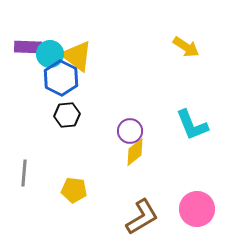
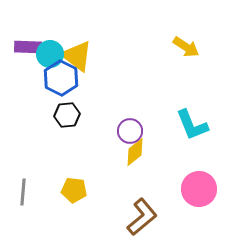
gray line: moved 1 px left, 19 px down
pink circle: moved 2 px right, 20 px up
brown L-shape: rotated 9 degrees counterclockwise
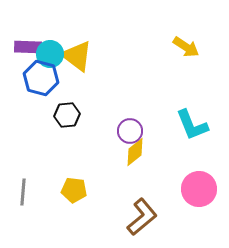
blue hexagon: moved 20 px left; rotated 12 degrees counterclockwise
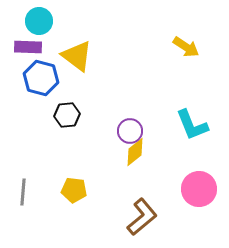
cyan circle: moved 11 px left, 33 px up
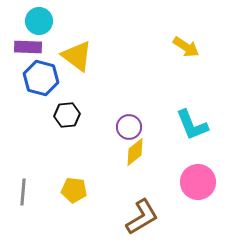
purple circle: moved 1 px left, 4 px up
pink circle: moved 1 px left, 7 px up
brown L-shape: rotated 9 degrees clockwise
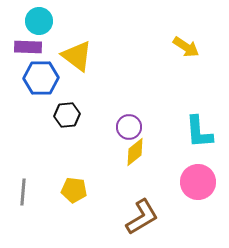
blue hexagon: rotated 16 degrees counterclockwise
cyan L-shape: moved 7 px right, 7 px down; rotated 18 degrees clockwise
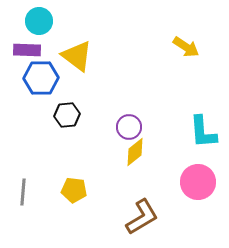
purple rectangle: moved 1 px left, 3 px down
cyan L-shape: moved 4 px right
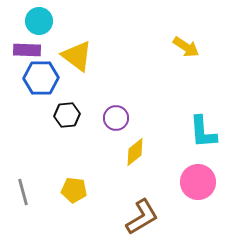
purple circle: moved 13 px left, 9 px up
gray line: rotated 20 degrees counterclockwise
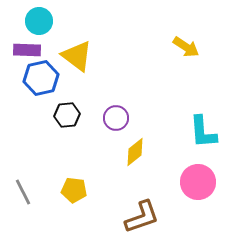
blue hexagon: rotated 12 degrees counterclockwise
gray line: rotated 12 degrees counterclockwise
brown L-shape: rotated 12 degrees clockwise
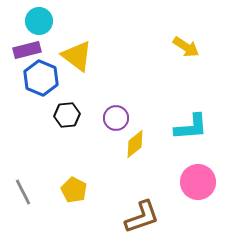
purple rectangle: rotated 16 degrees counterclockwise
blue hexagon: rotated 24 degrees counterclockwise
cyan L-shape: moved 12 px left, 5 px up; rotated 90 degrees counterclockwise
yellow diamond: moved 8 px up
yellow pentagon: rotated 20 degrees clockwise
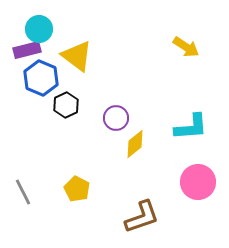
cyan circle: moved 8 px down
black hexagon: moved 1 px left, 10 px up; rotated 20 degrees counterclockwise
yellow pentagon: moved 3 px right, 1 px up
